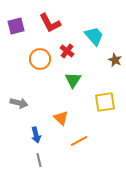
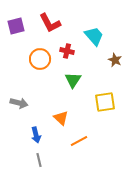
red cross: rotated 24 degrees counterclockwise
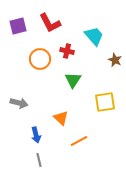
purple square: moved 2 px right
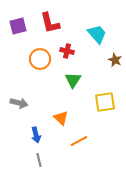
red L-shape: rotated 15 degrees clockwise
cyan trapezoid: moved 3 px right, 2 px up
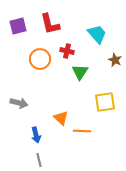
red L-shape: moved 1 px down
green triangle: moved 7 px right, 8 px up
orange line: moved 3 px right, 10 px up; rotated 30 degrees clockwise
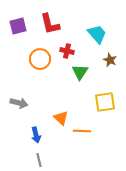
brown star: moved 5 px left
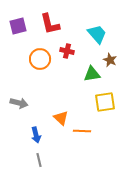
green triangle: moved 12 px right, 2 px down; rotated 48 degrees clockwise
